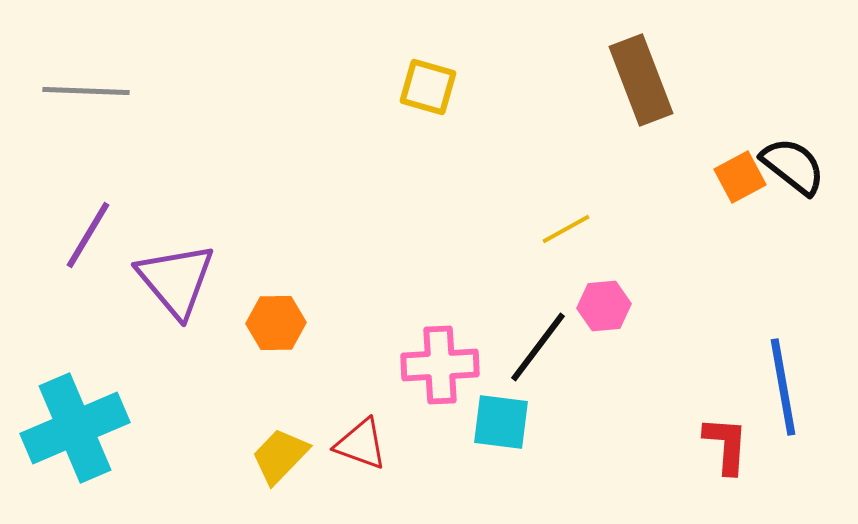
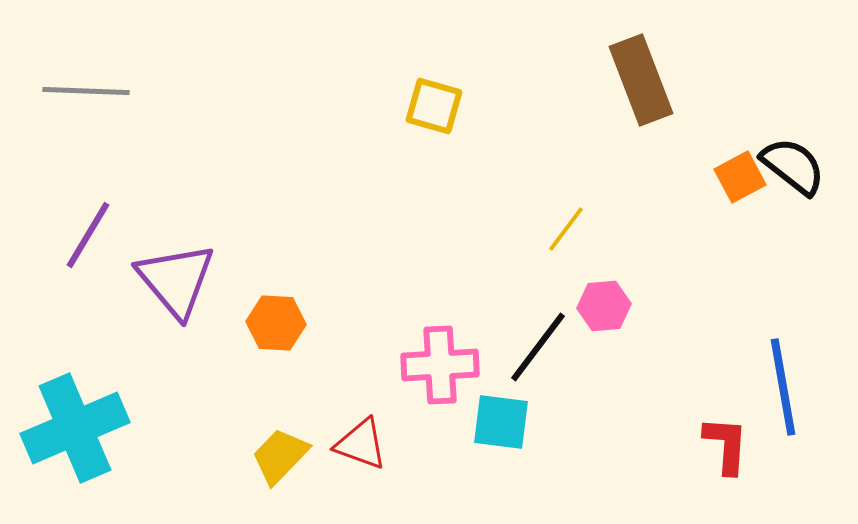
yellow square: moved 6 px right, 19 px down
yellow line: rotated 24 degrees counterclockwise
orange hexagon: rotated 4 degrees clockwise
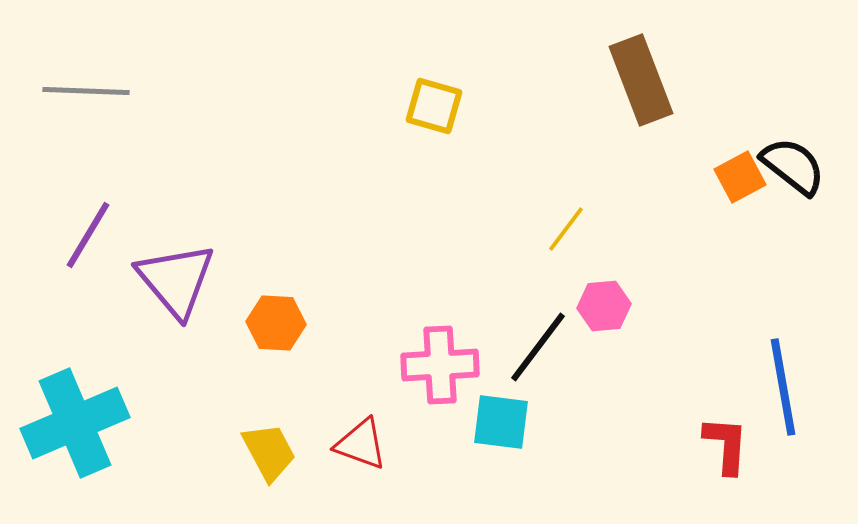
cyan cross: moved 5 px up
yellow trapezoid: moved 11 px left, 4 px up; rotated 108 degrees clockwise
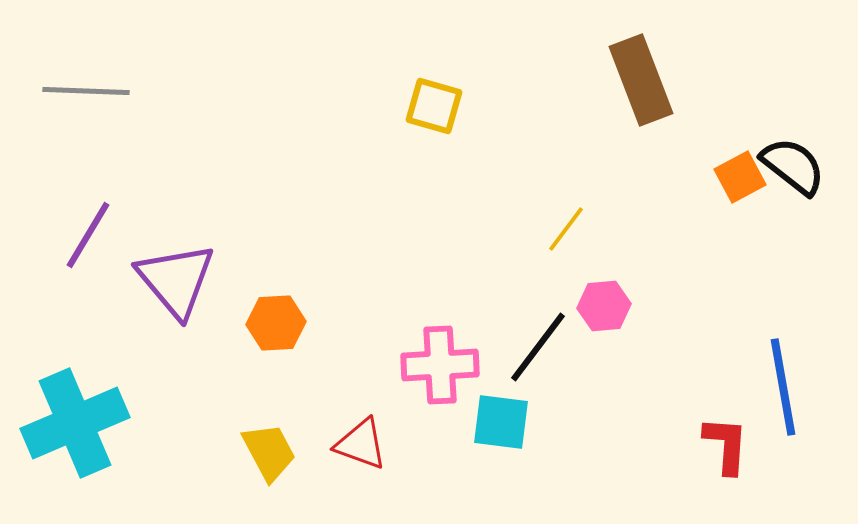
orange hexagon: rotated 6 degrees counterclockwise
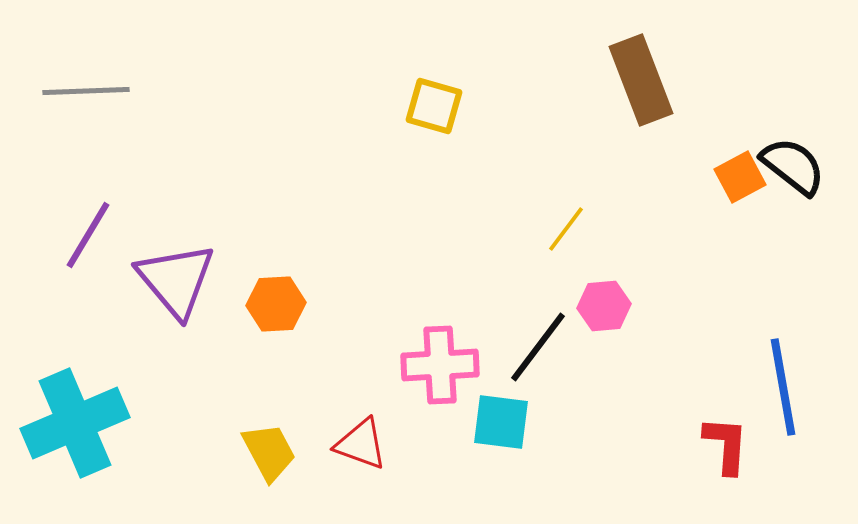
gray line: rotated 4 degrees counterclockwise
orange hexagon: moved 19 px up
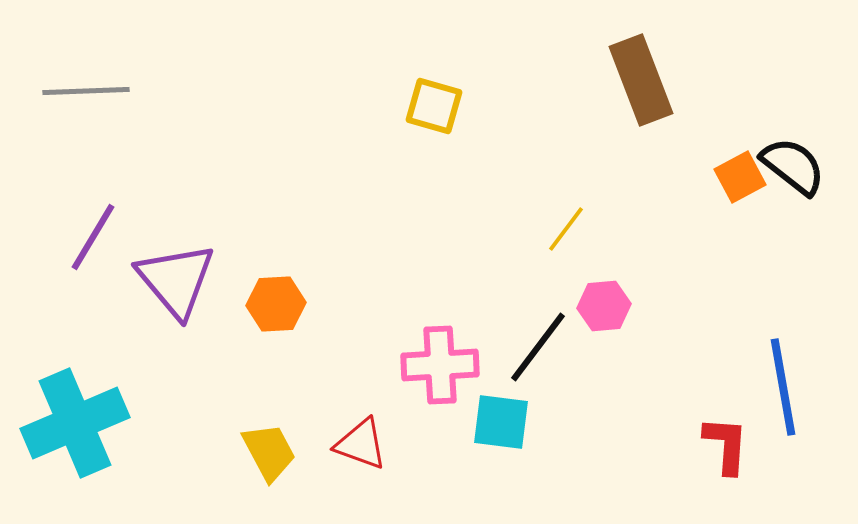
purple line: moved 5 px right, 2 px down
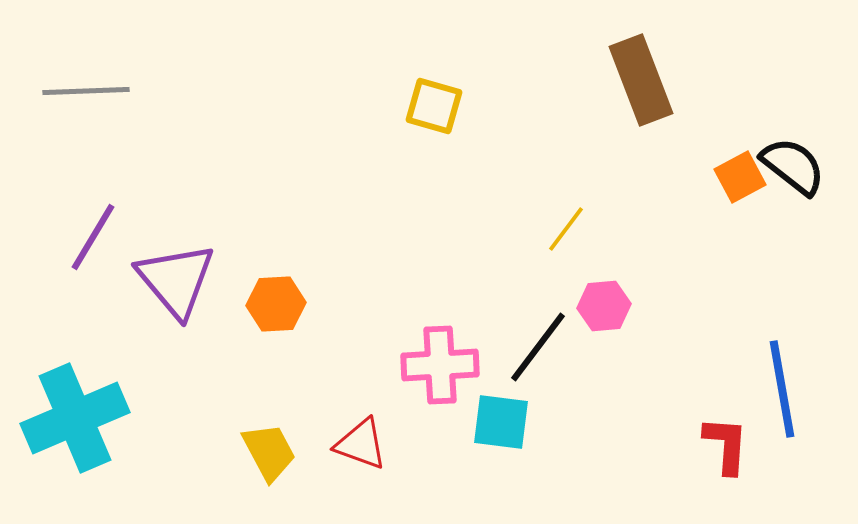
blue line: moved 1 px left, 2 px down
cyan cross: moved 5 px up
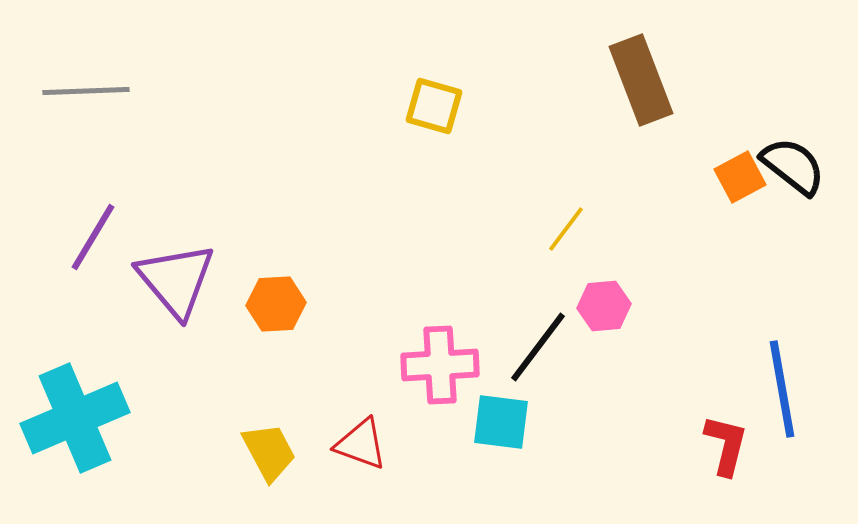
red L-shape: rotated 10 degrees clockwise
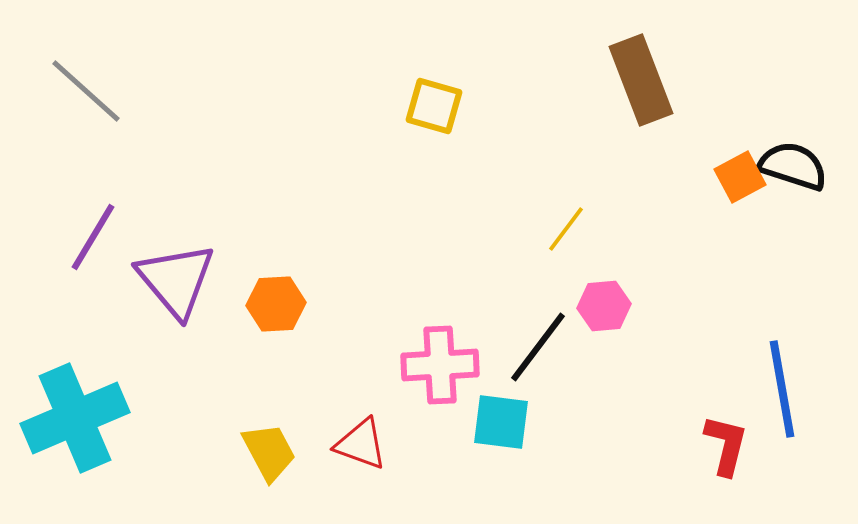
gray line: rotated 44 degrees clockwise
black semicircle: rotated 20 degrees counterclockwise
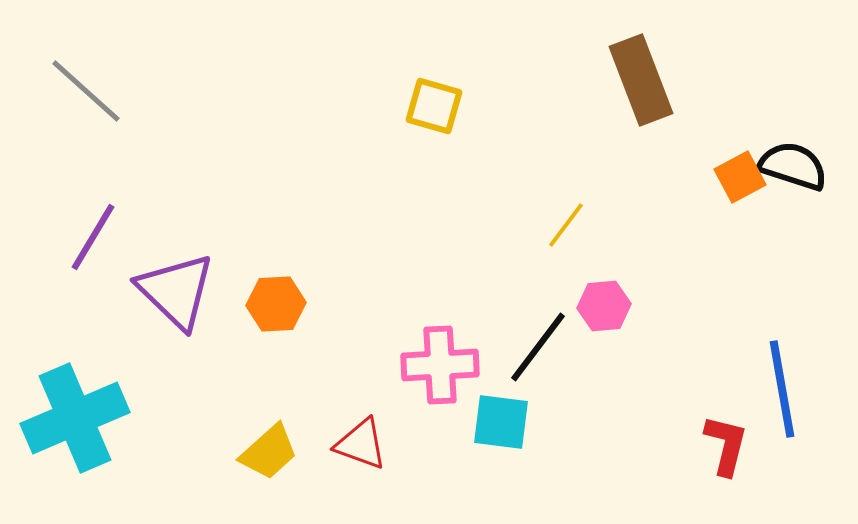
yellow line: moved 4 px up
purple triangle: moved 11 px down; rotated 6 degrees counterclockwise
yellow trapezoid: rotated 76 degrees clockwise
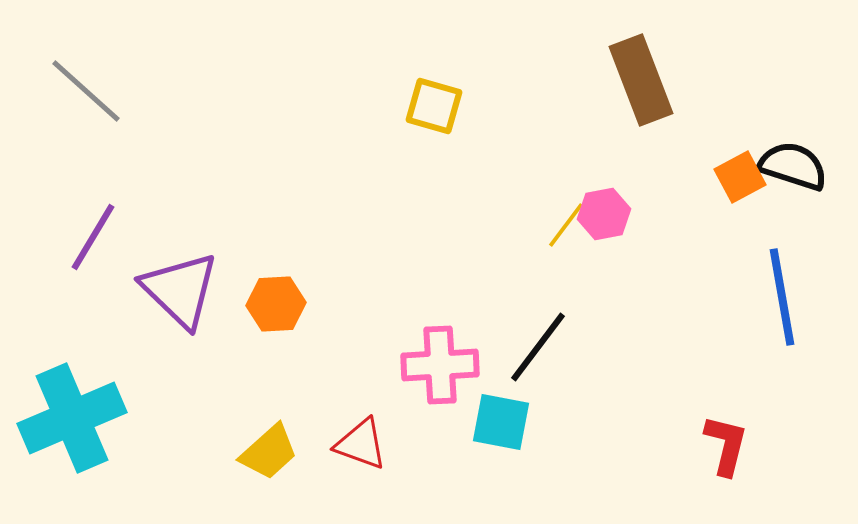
purple triangle: moved 4 px right, 1 px up
pink hexagon: moved 92 px up; rotated 6 degrees counterclockwise
blue line: moved 92 px up
cyan cross: moved 3 px left
cyan square: rotated 4 degrees clockwise
